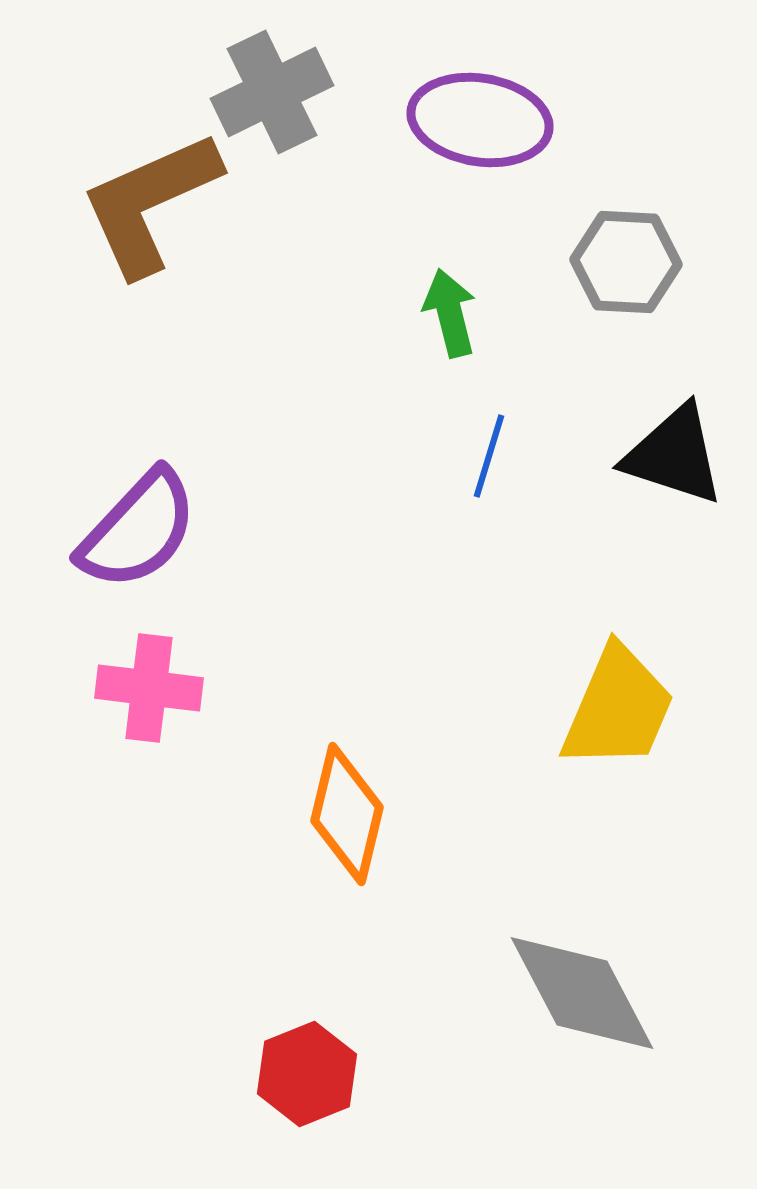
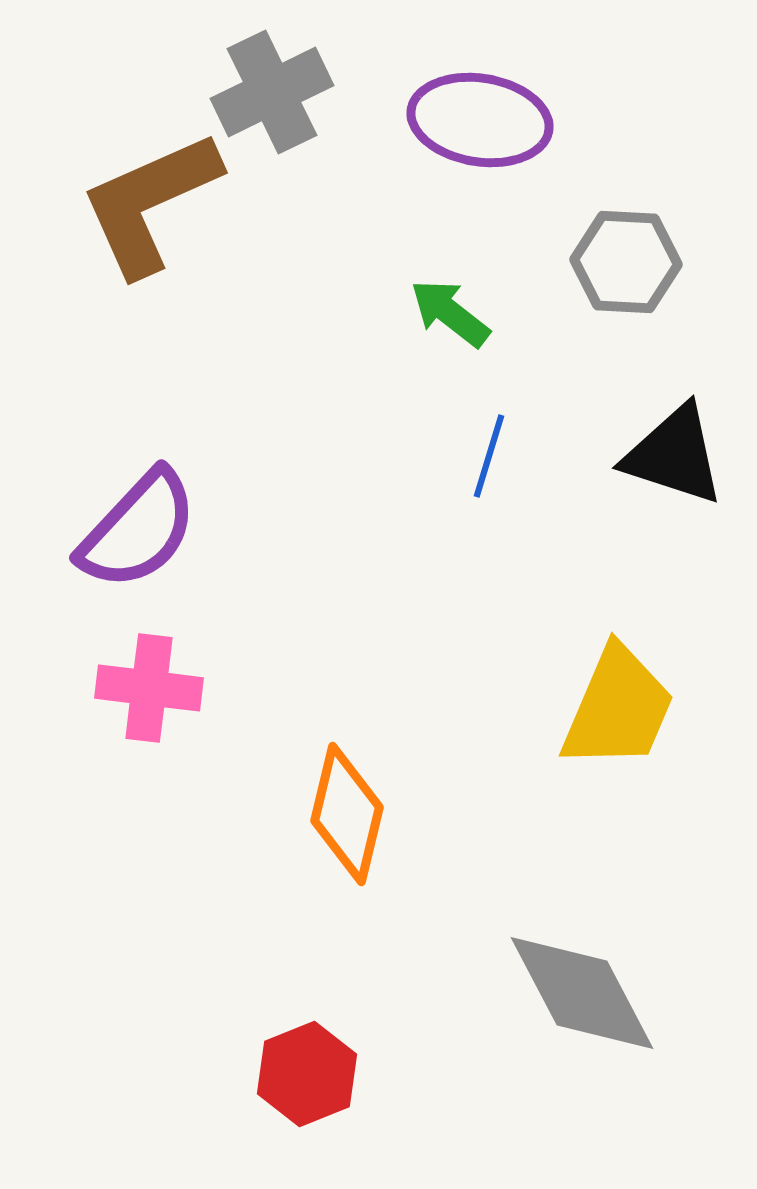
green arrow: rotated 38 degrees counterclockwise
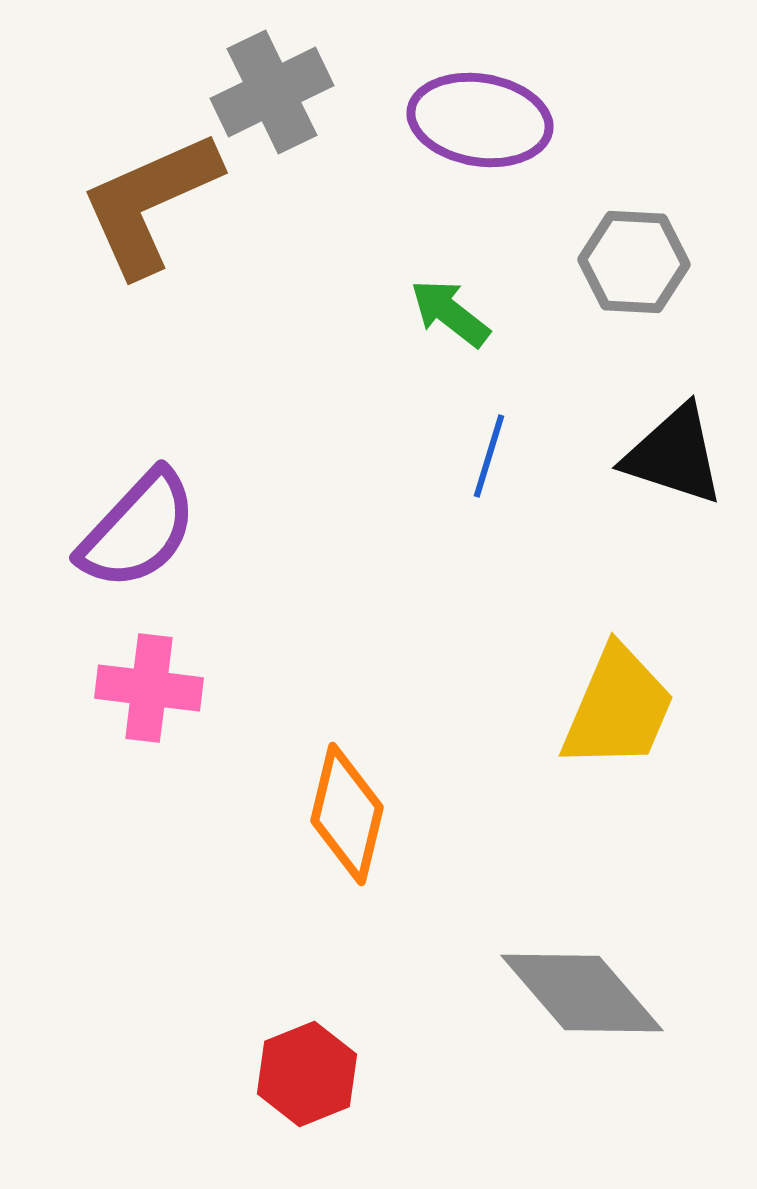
gray hexagon: moved 8 px right
gray diamond: rotated 13 degrees counterclockwise
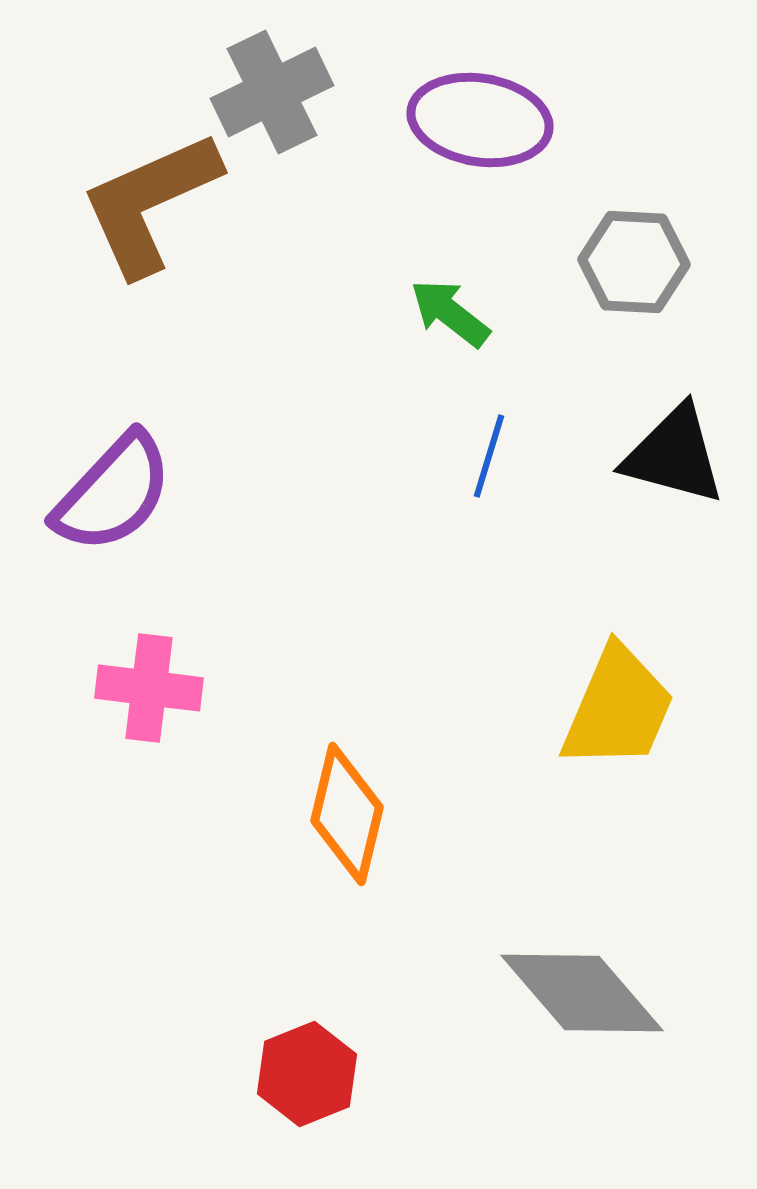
black triangle: rotated 3 degrees counterclockwise
purple semicircle: moved 25 px left, 37 px up
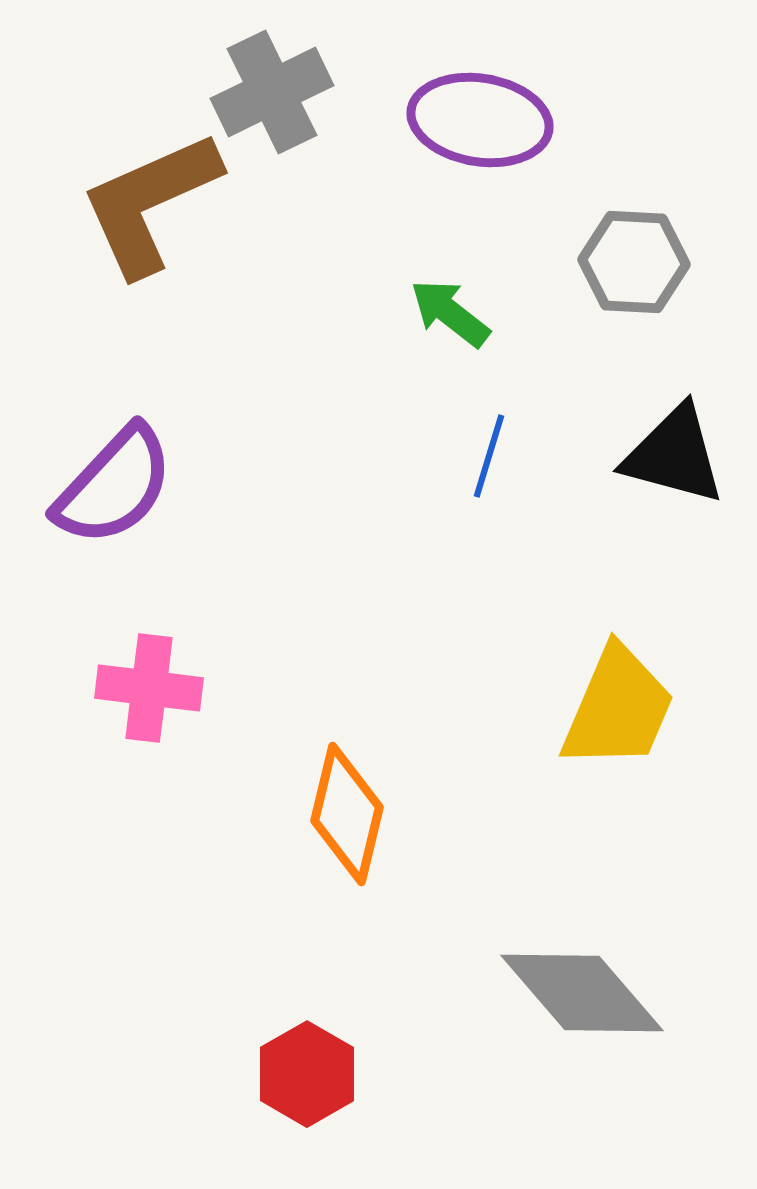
purple semicircle: moved 1 px right, 7 px up
red hexagon: rotated 8 degrees counterclockwise
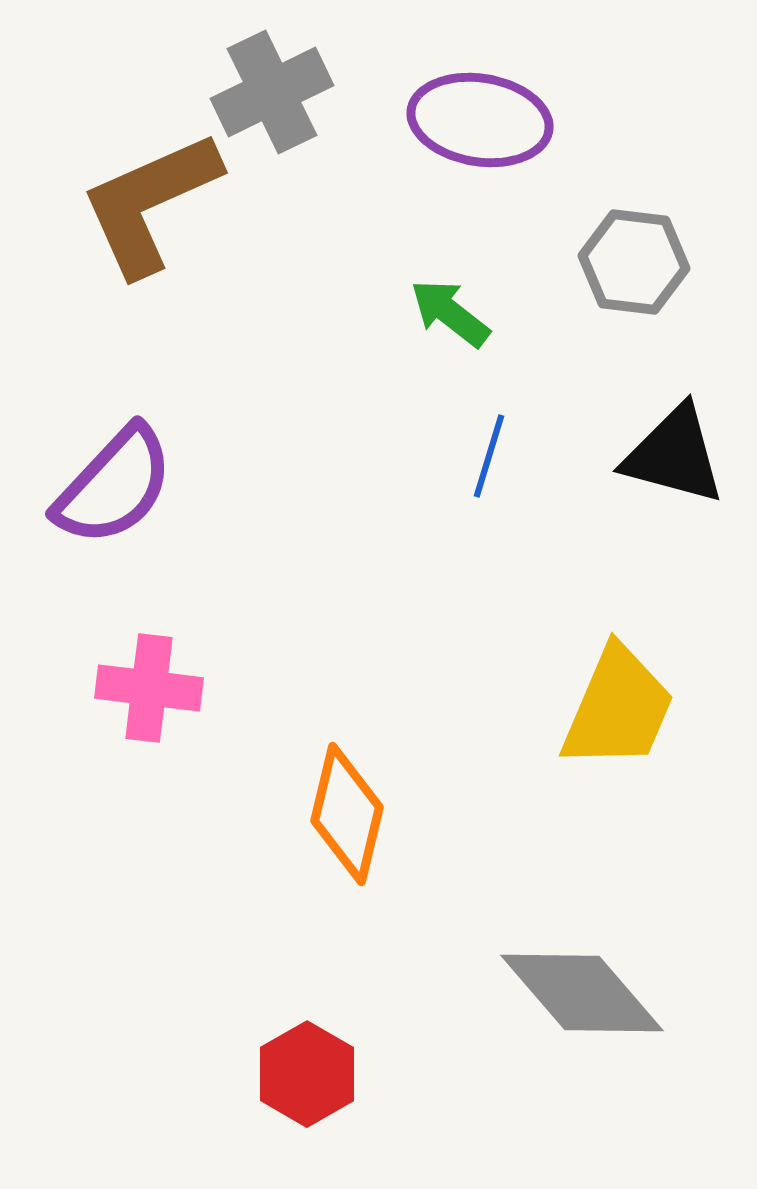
gray hexagon: rotated 4 degrees clockwise
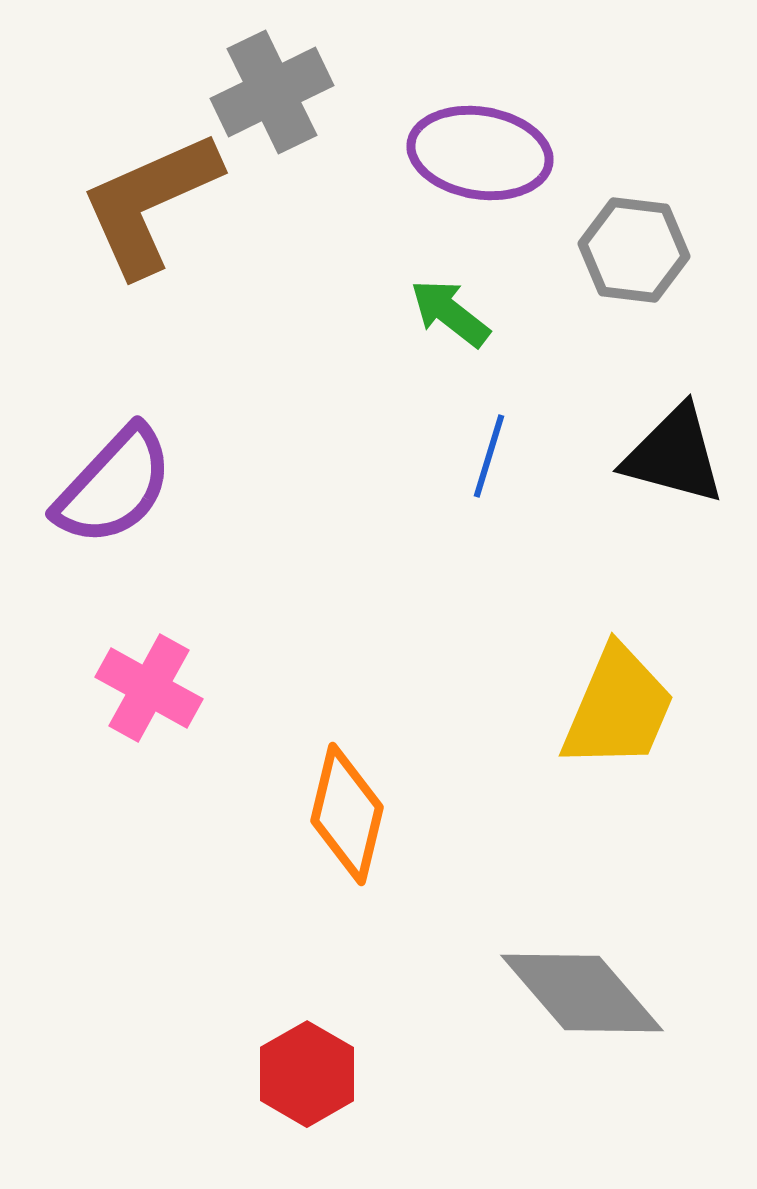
purple ellipse: moved 33 px down
gray hexagon: moved 12 px up
pink cross: rotated 22 degrees clockwise
